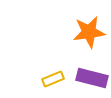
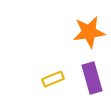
purple rectangle: rotated 60 degrees clockwise
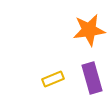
orange star: moved 2 px up
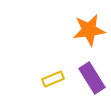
purple rectangle: rotated 16 degrees counterclockwise
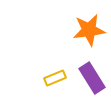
yellow rectangle: moved 2 px right, 1 px up
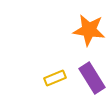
orange star: rotated 16 degrees clockwise
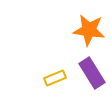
purple rectangle: moved 5 px up
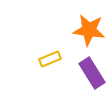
yellow rectangle: moved 5 px left, 19 px up
